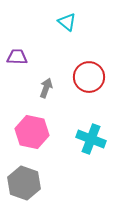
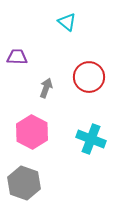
pink hexagon: rotated 16 degrees clockwise
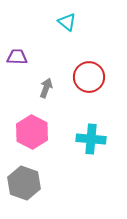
cyan cross: rotated 16 degrees counterclockwise
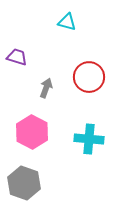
cyan triangle: rotated 24 degrees counterclockwise
purple trapezoid: rotated 15 degrees clockwise
cyan cross: moved 2 px left
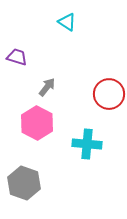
cyan triangle: rotated 18 degrees clockwise
red circle: moved 20 px right, 17 px down
gray arrow: moved 1 px right, 1 px up; rotated 18 degrees clockwise
pink hexagon: moved 5 px right, 9 px up
cyan cross: moved 2 px left, 5 px down
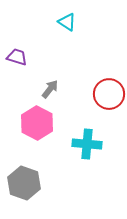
gray arrow: moved 3 px right, 2 px down
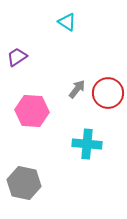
purple trapezoid: rotated 50 degrees counterclockwise
gray arrow: moved 27 px right
red circle: moved 1 px left, 1 px up
pink hexagon: moved 5 px left, 12 px up; rotated 24 degrees counterclockwise
gray hexagon: rotated 8 degrees counterclockwise
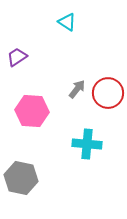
gray hexagon: moved 3 px left, 5 px up
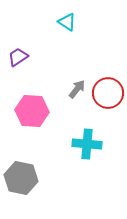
purple trapezoid: moved 1 px right
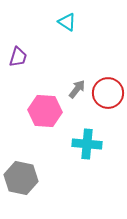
purple trapezoid: rotated 140 degrees clockwise
pink hexagon: moved 13 px right
